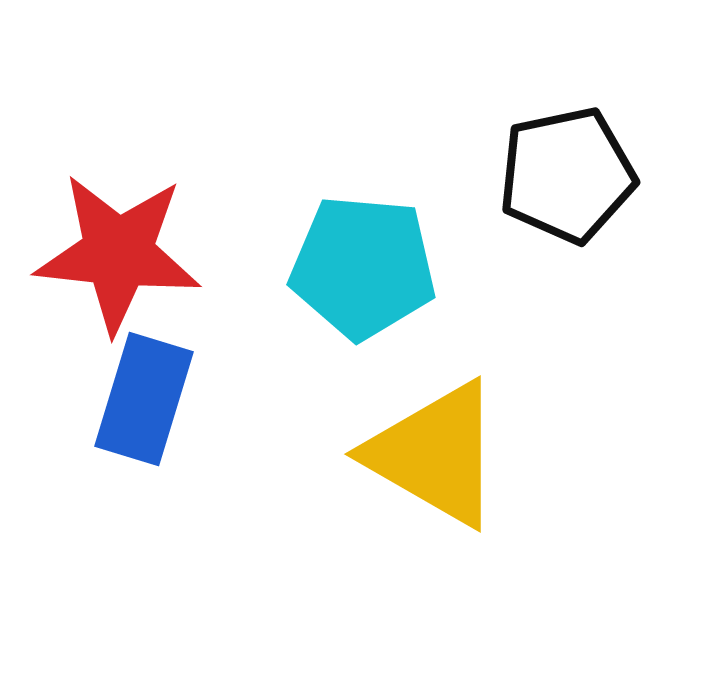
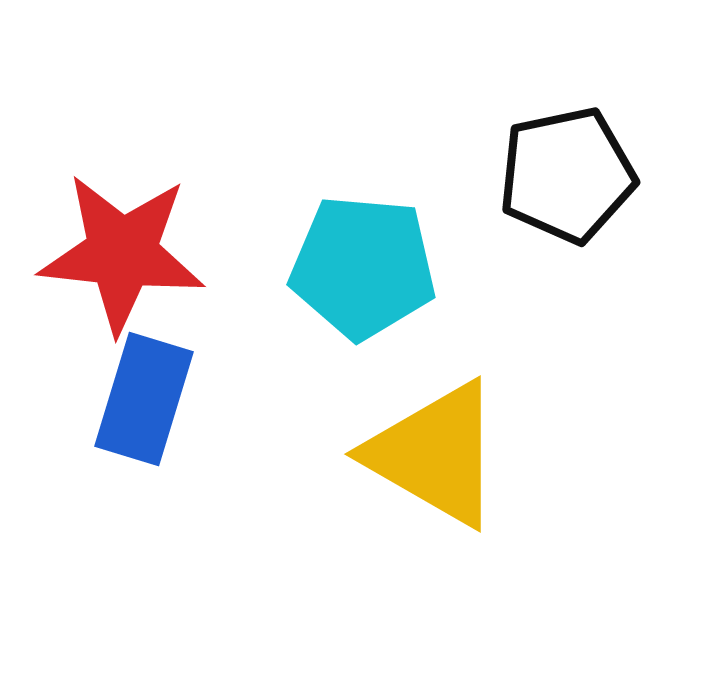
red star: moved 4 px right
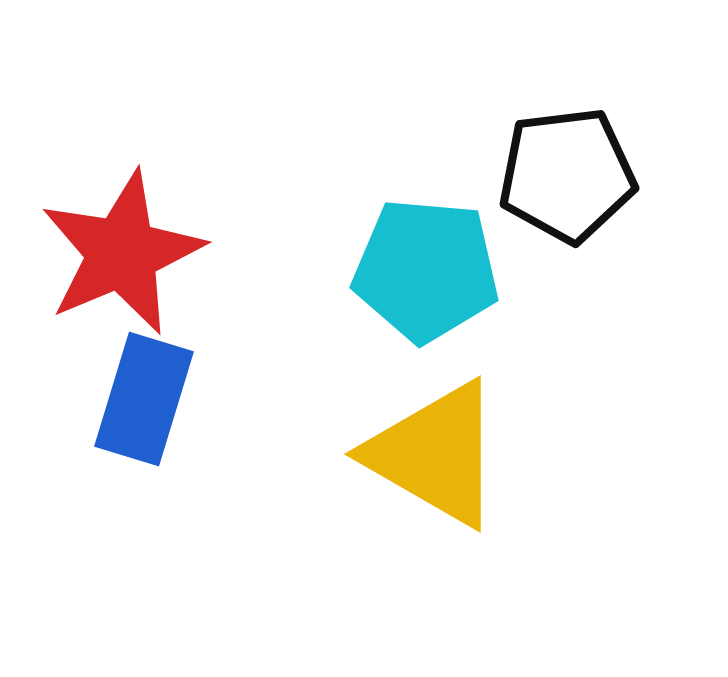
black pentagon: rotated 5 degrees clockwise
red star: rotated 29 degrees counterclockwise
cyan pentagon: moved 63 px right, 3 px down
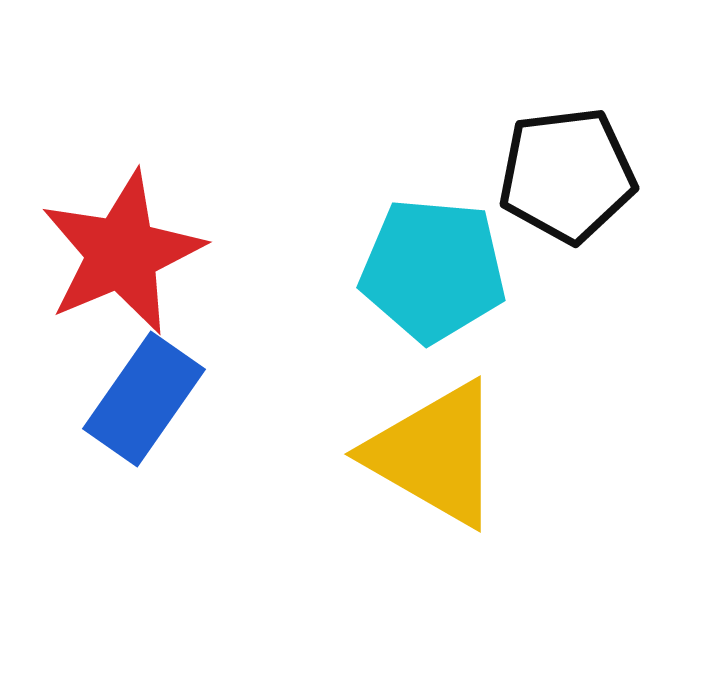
cyan pentagon: moved 7 px right
blue rectangle: rotated 18 degrees clockwise
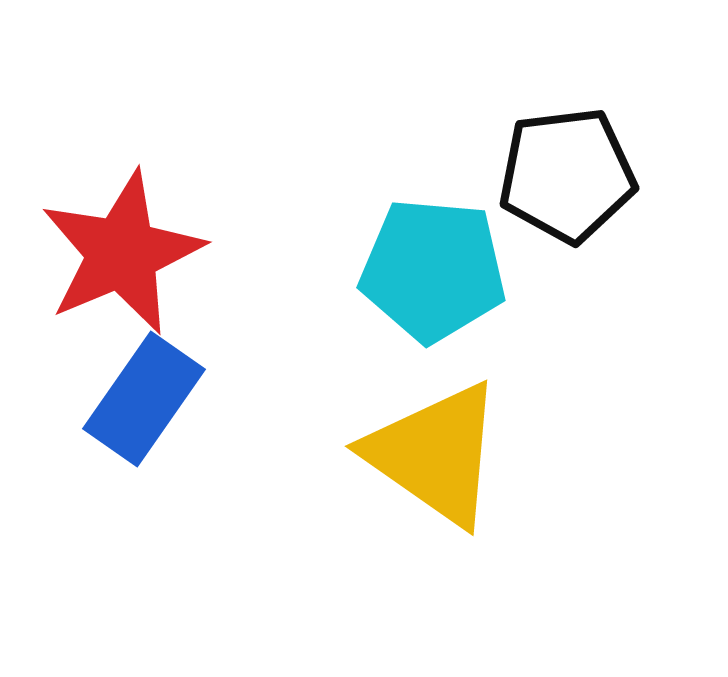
yellow triangle: rotated 5 degrees clockwise
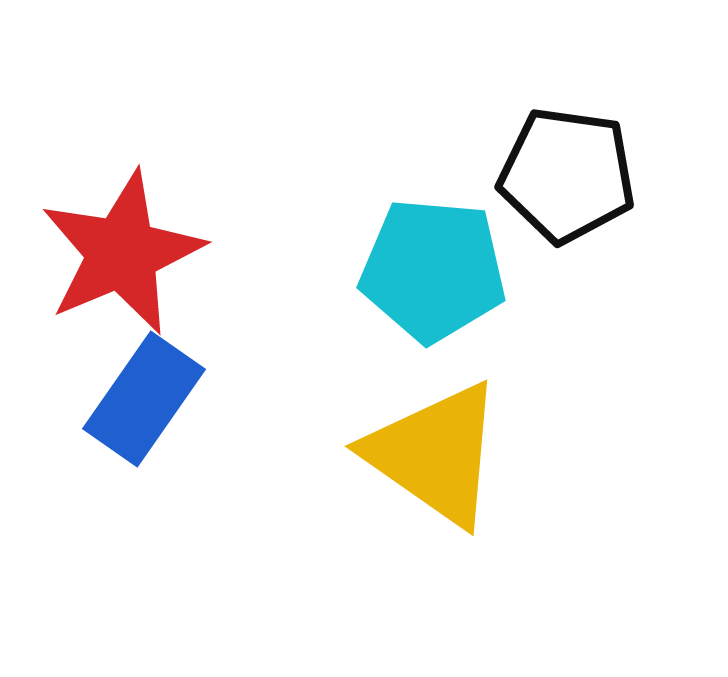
black pentagon: rotated 15 degrees clockwise
